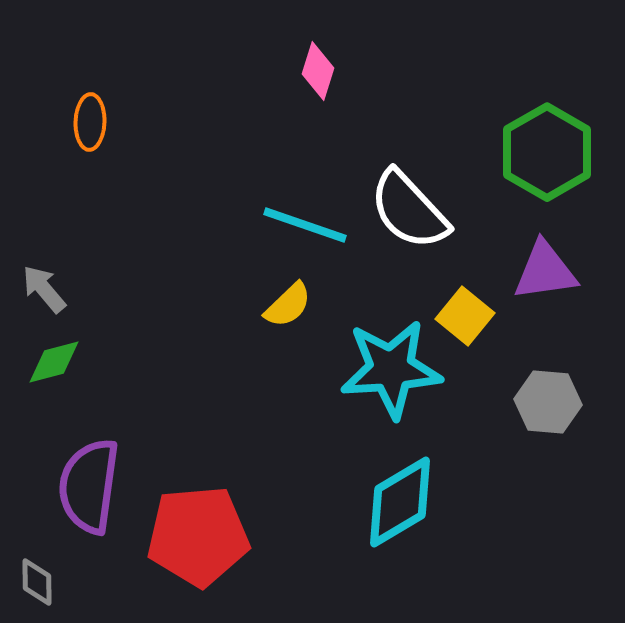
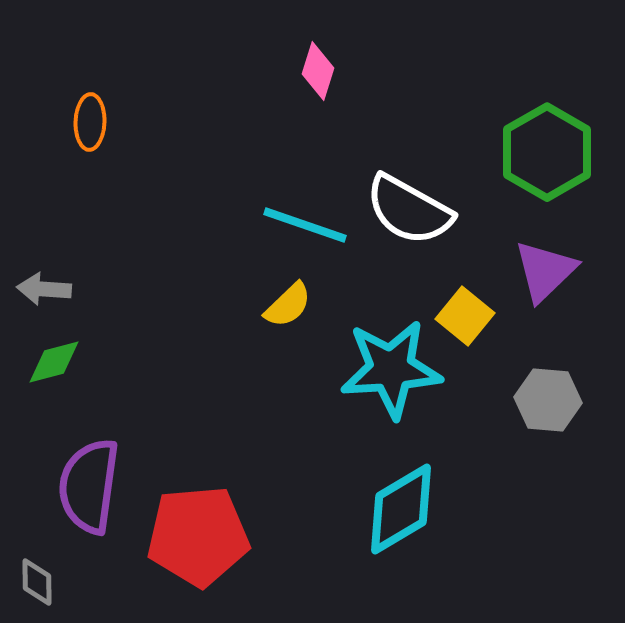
white semicircle: rotated 18 degrees counterclockwise
purple triangle: rotated 36 degrees counterclockwise
gray arrow: rotated 46 degrees counterclockwise
gray hexagon: moved 2 px up
cyan diamond: moved 1 px right, 7 px down
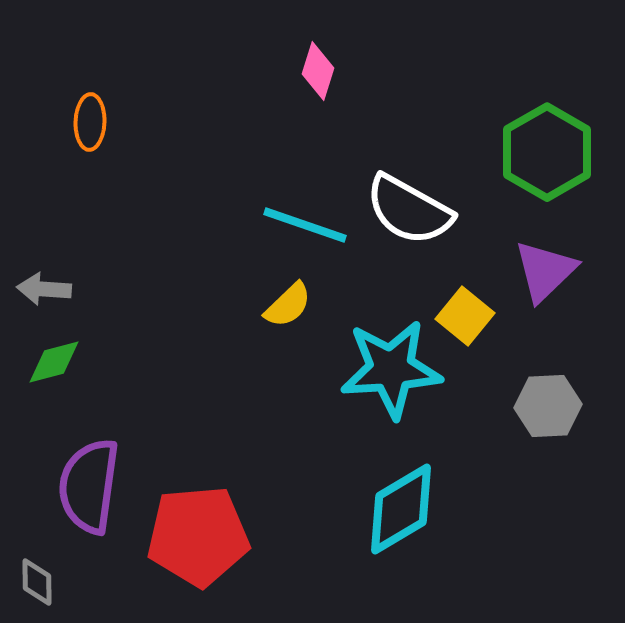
gray hexagon: moved 6 px down; rotated 8 degrees counterclockwise
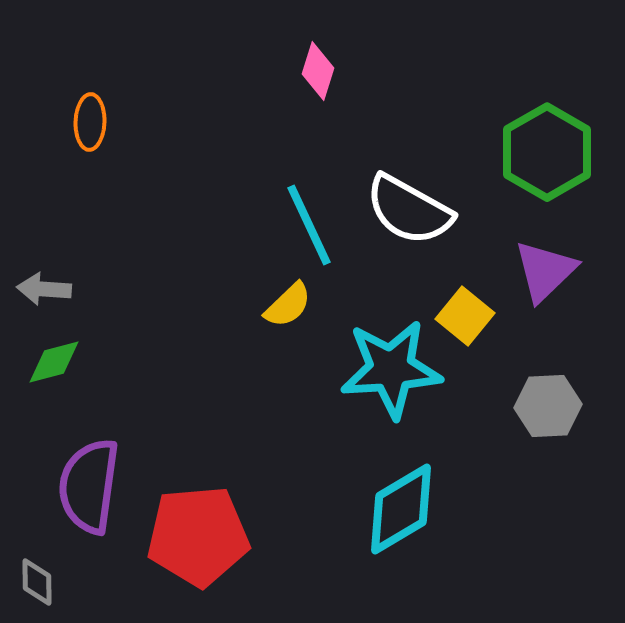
cyan line: moved 4 px right; rotated 46 degrees clockwise
